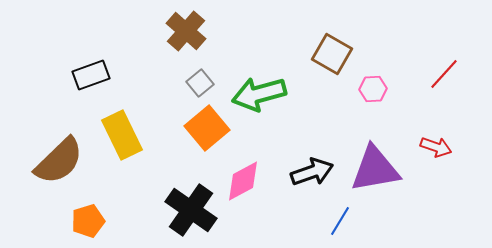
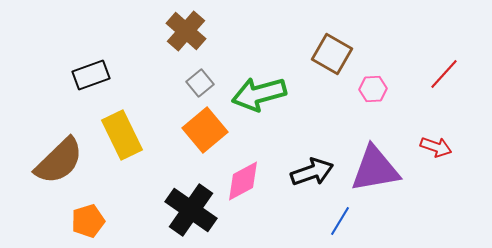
orange square: moved 2 px left, 2 px down
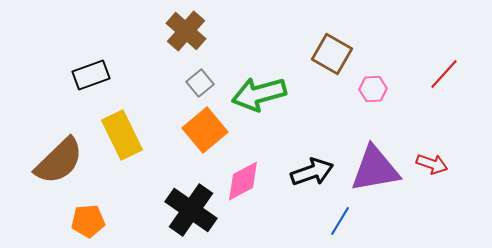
red arrow: moved 4 px left, 17 px down
orange pentagon: rotated 12 degrees clockwise
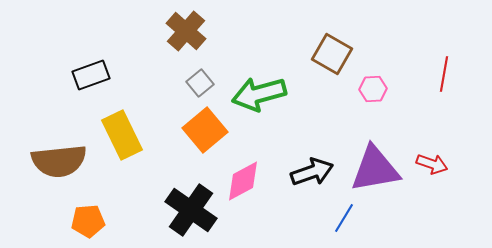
red line: rotated 32 degrees counterclockwise
brown semicircle: rotated 38 degrees clockwise
blue line: moved 4 px right, 3 px up
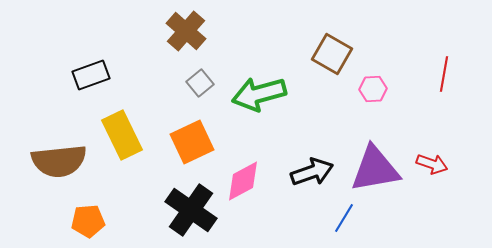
orange square: moved 13 px left, 12 px down; rotated 15 degrees clockwise
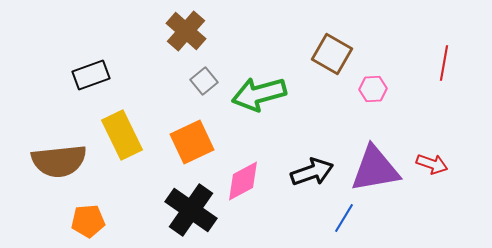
red line: moved 11 px up
gray square: moved 4 px right, 2 px up
